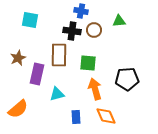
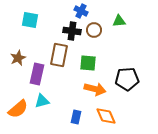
blue cross: rotated 16 degrees clockwise
brown rectangle: rotated 10 degrees clockwise
orange arrow: rotated 120 degrees clockwise
cyan triangle: moved 15 px left, 7 px down
blue rectangle: rotated 16 degrees clockwise
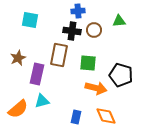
blue cross: moved 3 px left; rotated 32 degrees counterclockwise
black pentagon: moved 6 px left, 4 px up; rotated 20 degrees clockwise
orange arrow: moved 1 px right, 1 px up
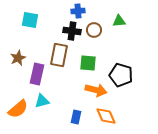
orange arrow: moved 2 px down
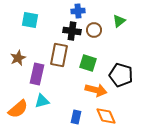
green triangle: rotated 32 degrees counterclockwise
green square: rotated 12 degrees clockwise
